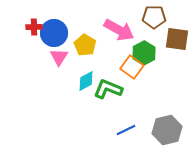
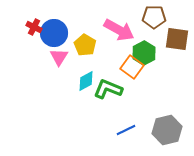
red cross: rotated 28 degrees clockwise
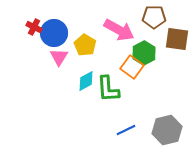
green L-shape: rotated 116 degrees counterclockwise
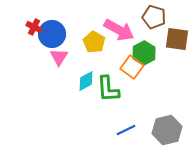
brown pentagon: rotated 15 degrees clockwise
blue circle: moved 2 px left, 1 px down
yellow pentagon: moved 9 px right, 3 px up
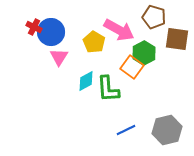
blue circle: moved 1 px left, 2 px up
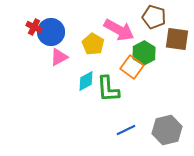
yellow pentagon: moved 1 px left, 2 px down
pink triangle: rotated 30 degrees clockwise
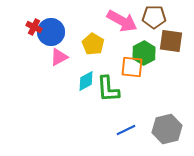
brown pentagon: rotated 15 degrees counterclockwise
pink arrow: moved 3 px right, 9 px up
brown square: moved 6 px left, 2 px down
orange square: rotated 30 degrees counterclockwise
gray hexagon: moved 1 px up
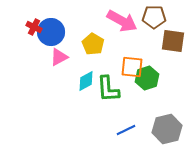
brown square: moved 2 px right
green hexagon: moved 3 px right, 25 px down; rotated 10 degrees clockwise
